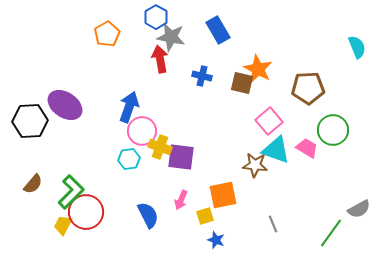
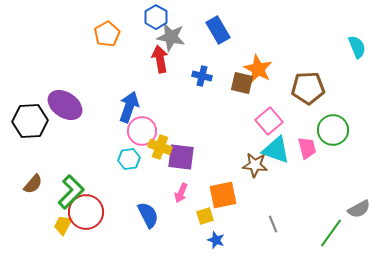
pink trapezoid: rotated 45 degrees clockwise
pink arrow: moved 7 px up
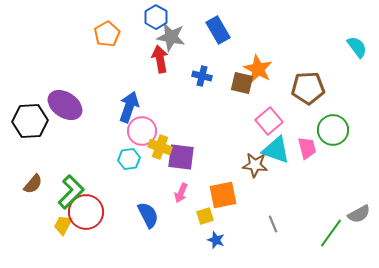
cyan semicircle: rotated 15 degrees counterclockwise
gray semicircle: moved 5 px down
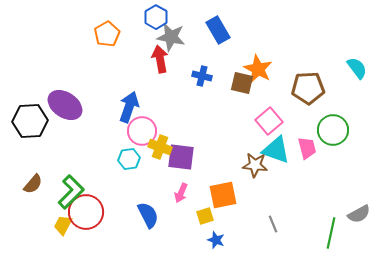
cyan semicircle: moved 21 px down
green line: rotated 24 degrees counterclockwise
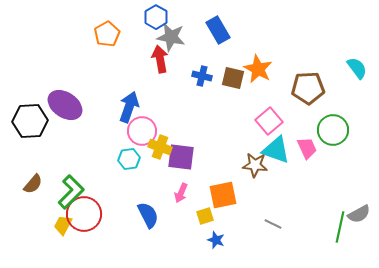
brown square: moved 9 px left, 5 px up
pink trapezoid: rotated 10 degrees counterclockwise
red circle: moved 2 px left, 2 px down
gray line: rotated 42 degrees counterclockwise
green line: moved 9 px right, 6 px up
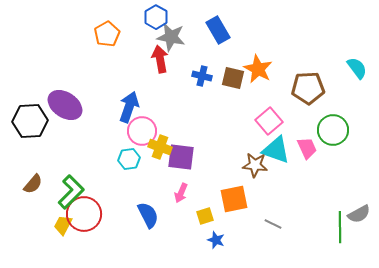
orange square: moved 11 px right, 4 px down
green line: rotated 12 degrees counterclockwise
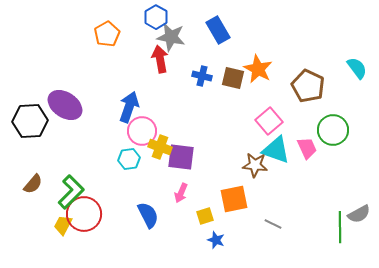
brown pentagon: moved 2 px up; rotated 28 degrees clockwise
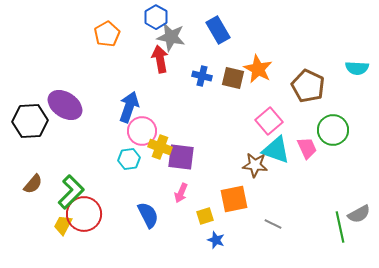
cyan semicircle: rotated 130 degrees clockwise
green line: rotated 12 degrees counterclockwise
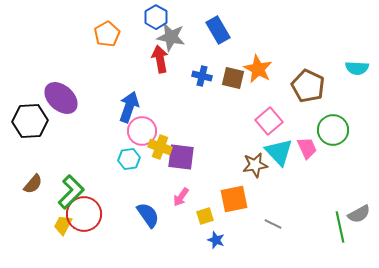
purple ellipse: moved 4 px left, 7 px up; rotated 8 degrees clockwise
cyan triangle: moved 3 px right, 2 px down; rotated 28 degrees clockwise
brown star: rotated 15 degrees counterclockwise
pink arrow: moved 4 px down; rotated 12 degrees clockwise
blue semicircle: rotated 8 degrees counterclockwise
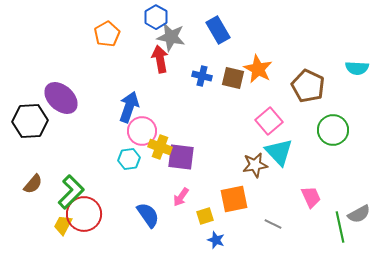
pink trapezoid: moved 4 px right, 49 px down
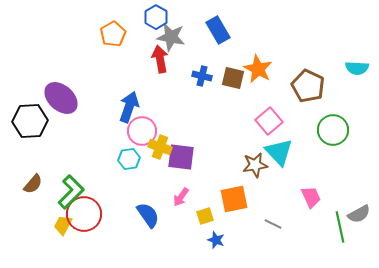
orange pentagon: moved 6 px right
